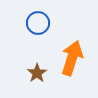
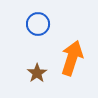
blue circle: moved 1 px down
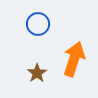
orange arrow: moved 2 px right, 1 px down
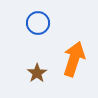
blue circle: moved 1 px up
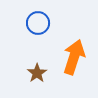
orange arrow: moved 2 px up
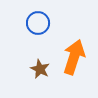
brown star: moved 3 px right, 4 px up; rotated 12 degrees counterclockwise
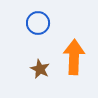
orange arrow: rotated 16 degrees counterclockwise
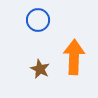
blue circle: moved 3 px up
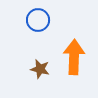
brown star: rotated 12 degrees counterclockwise
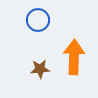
brown star: rotated 18 degrees counterclockwise
